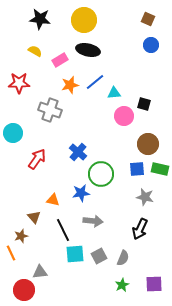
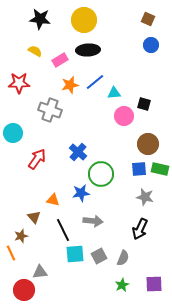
black ellipse: rotated 15 degrees counterclockwise
blue square: moved 2 px right
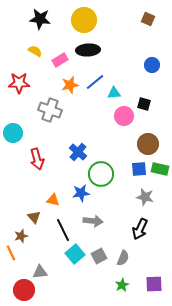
blue circle: moved 1 px right, 20 px down
red arrow: rotated 130 degrees clockwise
cyan square: rotated 36 degrees counterclockwise
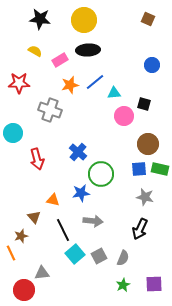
gray triangle: moved 2 px right, 1 px down
green star: moved 1 px right
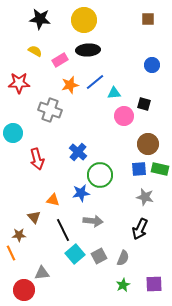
brown square: rotated 24 degrees counterclockwise
green circle: moved 1 px left, 1 px down
brown star: moved 2 px left, 1 px up; rotated 16 degrees clockwise
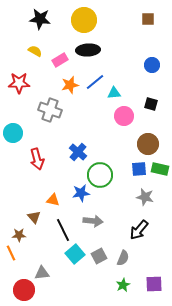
black square: moved 7 px right
black arrow: moved 1 px left, 1 px down; rotated 15 degrees clockwise
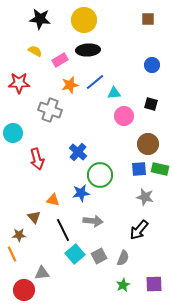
orange line: moved 1 px right, 1 px down
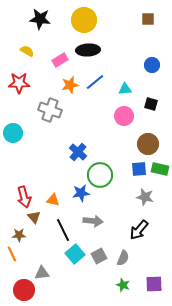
yellow semicircle: moved 8 px left
cyan triangle: moved 11 px right, 4 px up
red arrow: moved 13 px left, 38 px down
green star: rotated 24 degrees counterclockwise
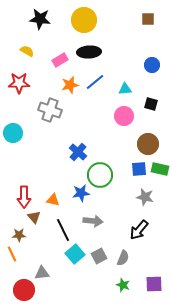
black ellipse: moved 1 px right, 2 px down
red arrow: rotated 15 degrees clockwise
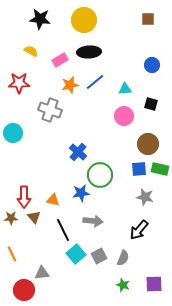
yellow semicircle: moved 4 px right
brown star: moved 8 px left, 17 px up
cyan square: moved 1 px right
